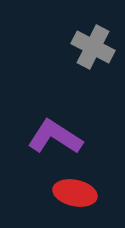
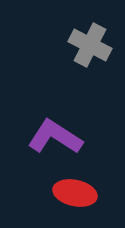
gray cross: moved 3 px left, 2 px up
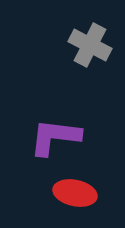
purple L-shape: rotated 26 degrees counterclockwise
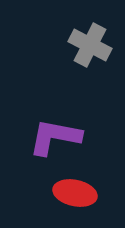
purple L-shape: rotated 4 degrees clockwise
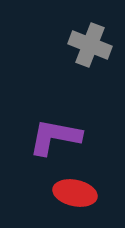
gray cross: rotated 6 degrees counterclockwise
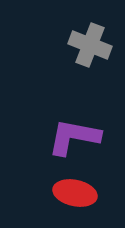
purple L-shape: moved 19 px right
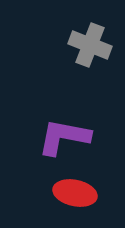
purple L-shape: moved 10 px left
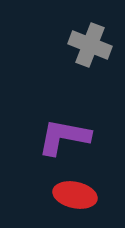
red ellipse: moved 2 px down
